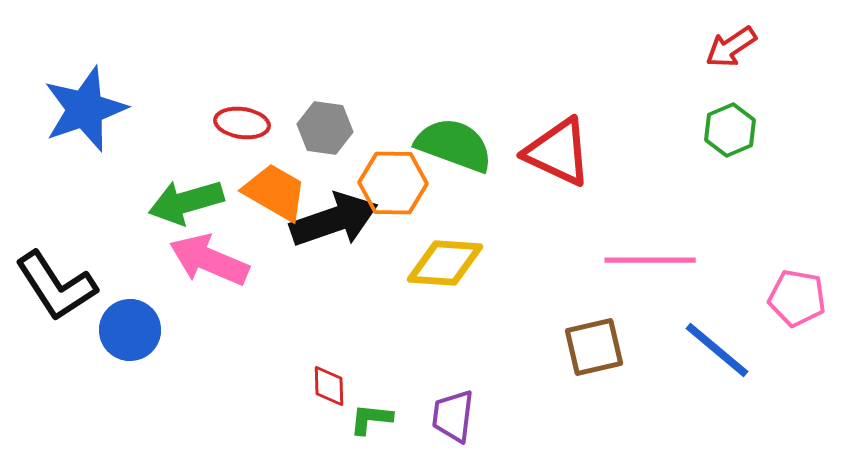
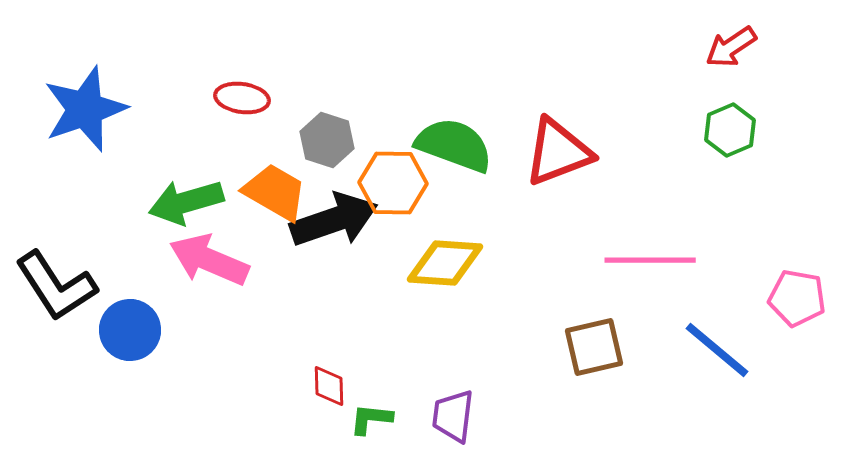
red ellipse: moved 25 px up
gray hexagon: moved 2 px right, 12 px down; rotated 10 degrees clockwise
red triangle: rotated 46 degrees counterclockwise
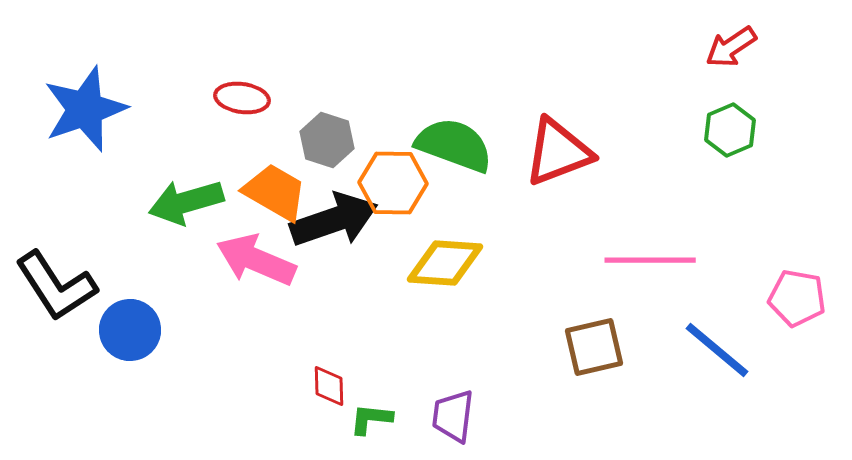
pink arrow: moved 47 px right
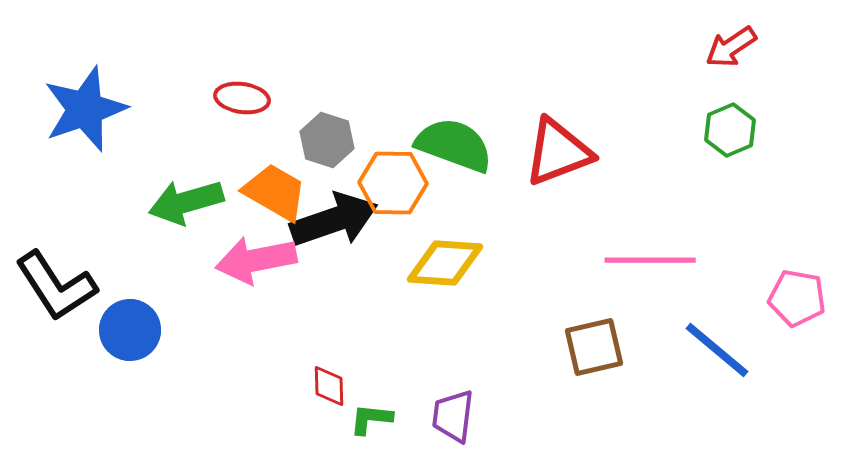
pink arrow: rotated 34 degrees counterclockwise
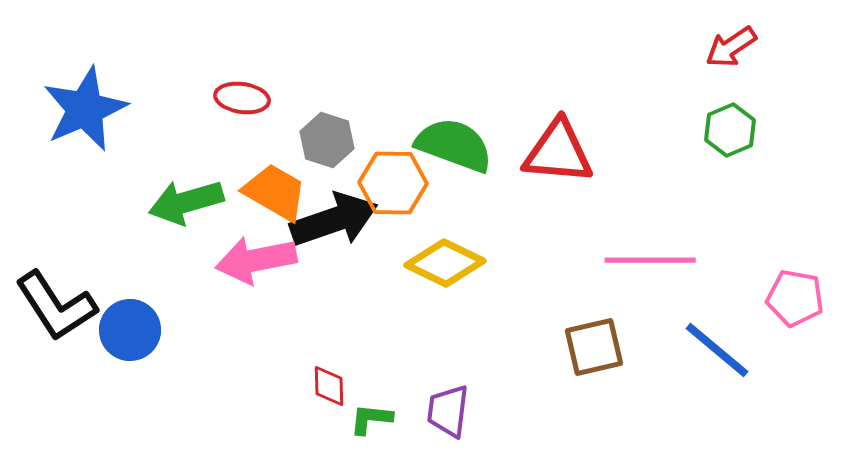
blue star: rotated 4 degrees counterclockwise
red triangle: rotated 26 degrees clockwise
yellow diamond: rotated 22 degrees clockwise
black L-shape: moved 20 px down
pink pentagon: moved 2 px left
purple trapezoid: moved 5 px left, 5 px up
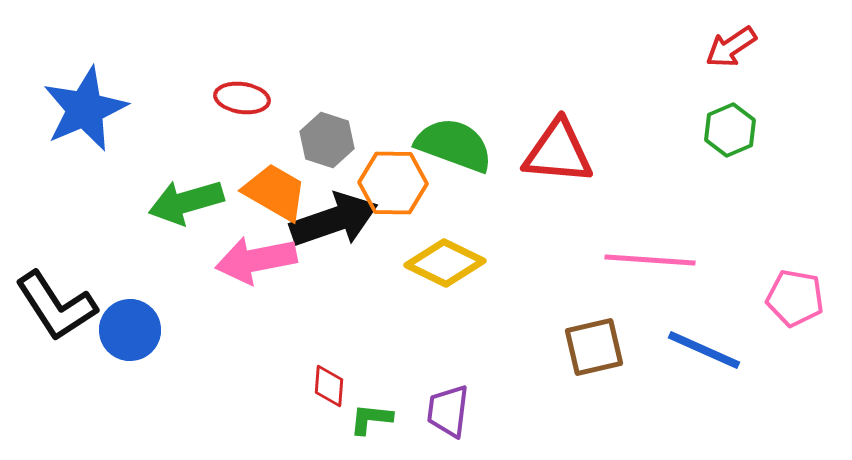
pink line: rotated 4 degrees clockwise
blue line: moved 13 px left; rotated 16 degrees counterclockwise
red diamond: rotated 6 degrees clockwise
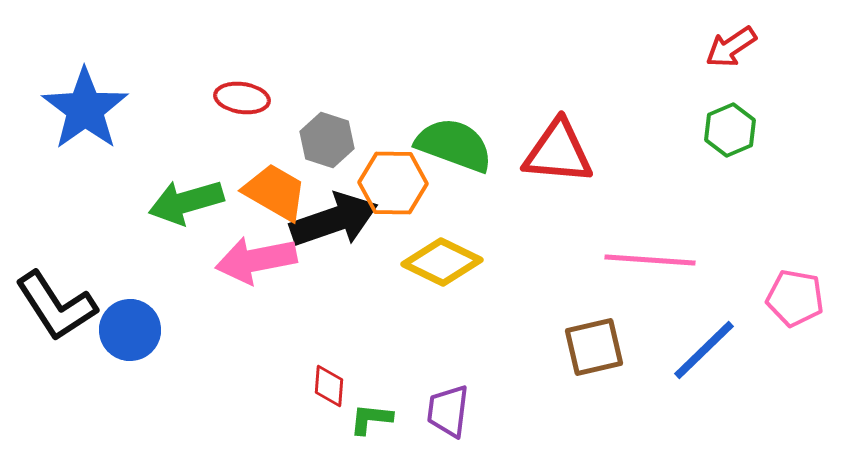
blue star: rotated 12 degrees counterclockwise
yellow diamond: moved 3 px left, 1 px up
blue line: rotated 68 degrees counterclockwise
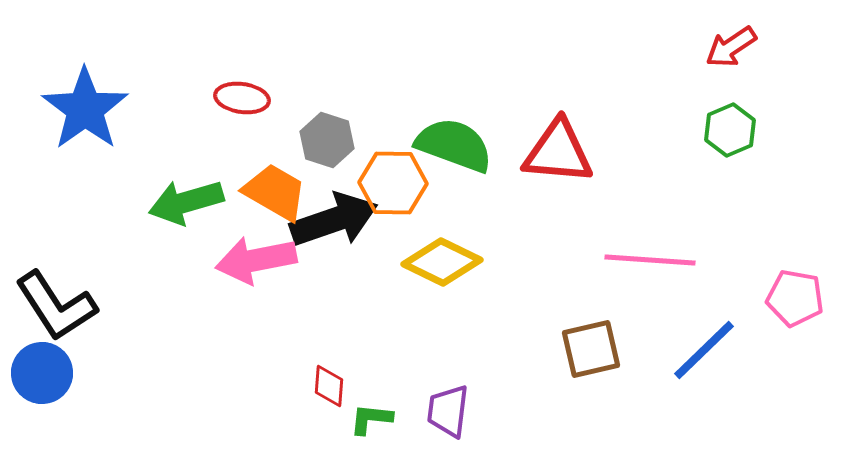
blue circle: moved 88 px left, 43 px down
brown square: moved 3 px left, 2 px down
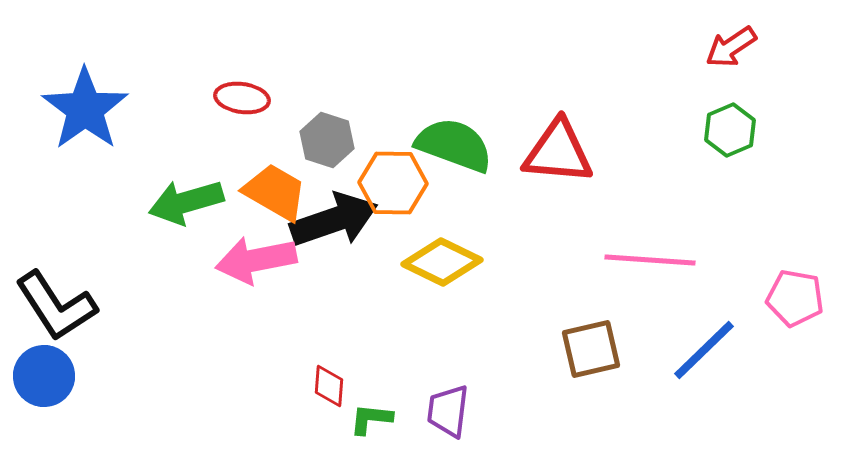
blue circle: moved 2 px right, 3 px down
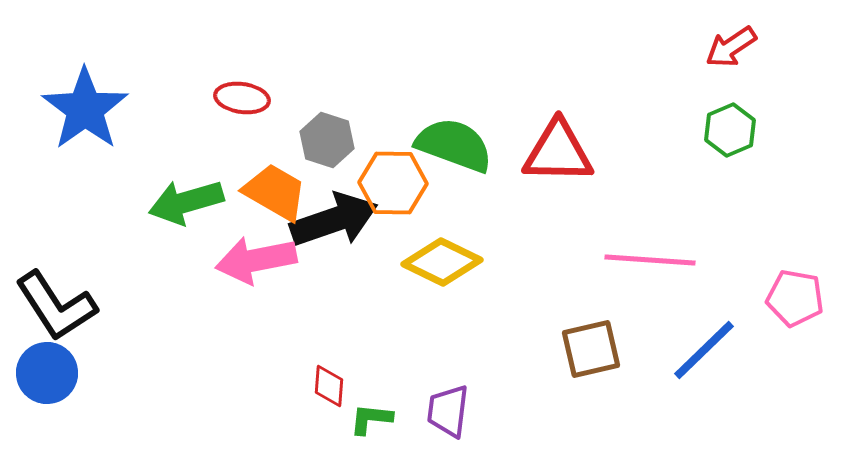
red triangle: rotated 4 degrees counterclockwise
blue circle: moved 3 px right, 3 px up
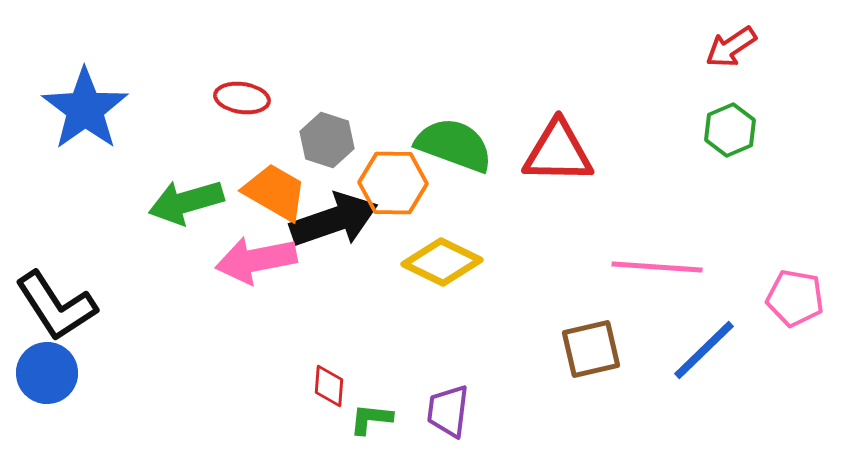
pink line: moved 7 px right, 7 px down
